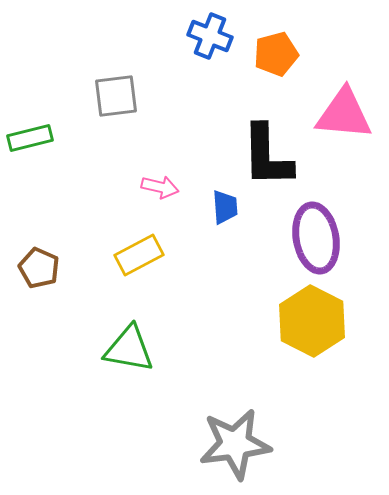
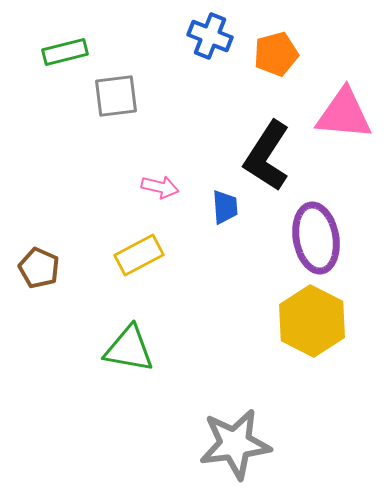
green rectangle: moved 35 px right, 86 px up
black L-shape: rotated 34 degrees clockwise
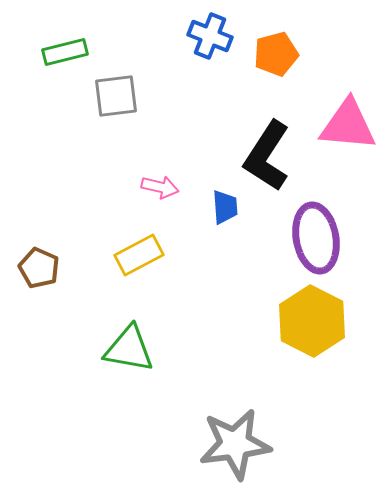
pink triangle: moved 4 px right, 11 px down
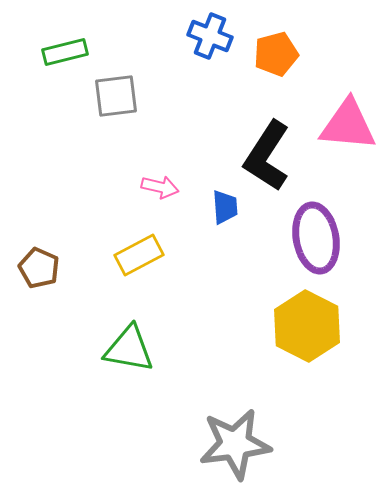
yellow hexagon: moved 5 px left, 5 px down
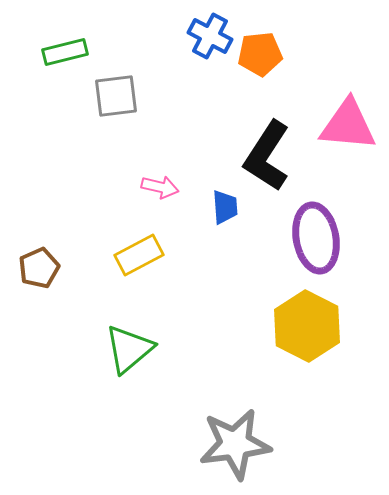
blue cross: rotated 6 degrees clockwise
orange pentagon: moved 16 px left; rotated 9 degrees clockwise
brown pentagon: rotated 24 degrees clockwise
green triangle: rotated 50 degrees counterclockwise
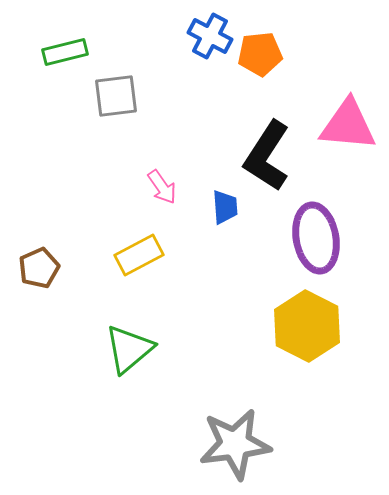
pink arrow: moved 2 px right; rotated 42 degrees clockwise
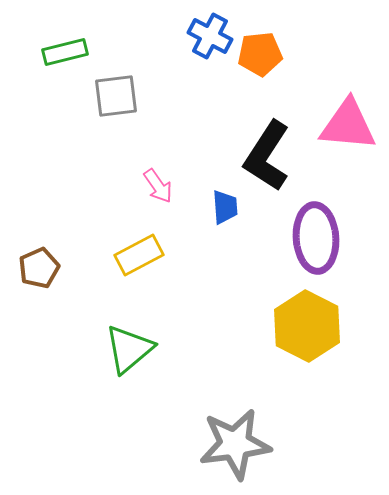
pink arrow: moved 4 px left, 1 px up
purple ellipse: rotated 6 degrees clockwise
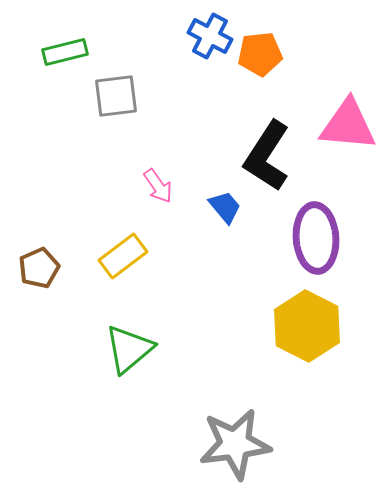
blue trapezoid: rotated 36 degrees counterclockwise
yellow rectangle: moved 16 px left, 1 px down; rotated 9 degrees counterclockwise
